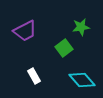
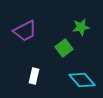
white rectangle: rotated 42 degrees clockwise
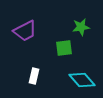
green square: rotated 30 degrees clockwise
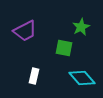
green star: rotated 18 degrees counterclockwise
green square: rotated 18 degrees clockwise
cyan diamond: moved 2 px up
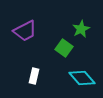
green star: moved 2 px down
green square: rotated 24 degrees clockwise
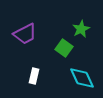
purple trapezoid: moved 3 px down
cyan diamond: rotated 16 degrees clockwise
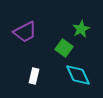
purple trapezoid: moved 2 px up
cyan diamond: moved 4 px left, 3 px up
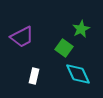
purple trapezoid: moved 3 px left, 5 px down
cyan diamond: moved 1 px up
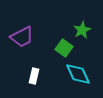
green star: moved 1 px right, 1 px down
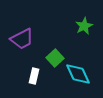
green star: moved 2 px right, 4 px up
purple trapezoid: moved 2 px down
green square: moved 9 px left, 10 px down; rotated 12 degrees clockwise
